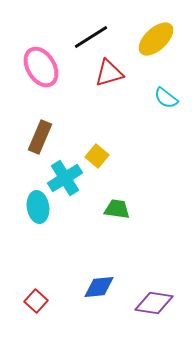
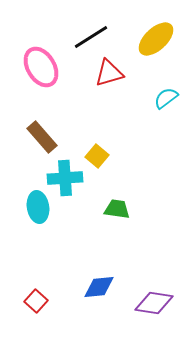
cyan semicircle: rotated 105 degrees clockwise
brown rectangle: moved 2 px right; rotated 64 degrees counterclockwise
cyan cross: rotated 28 degrees clockwise
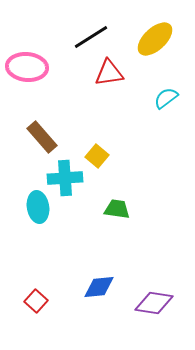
yellow ellipse: moved 1 px left
pink ellipse: moved 14 px left; rotated 54 degrees counterclockwise
red triangle: rotated 8 degrees clockwise
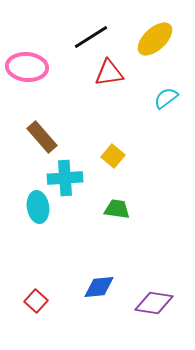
yellow square: moved 16 px right
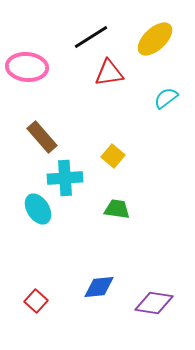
cyan ellipse: moved 2 px down; rotated 24 degrees counterclockwise
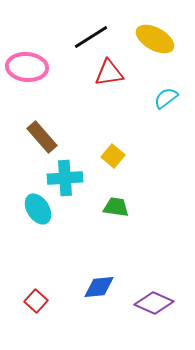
yellow ellipse: rotated 72 degrees clockwise
green trapezoid: moved 1 px left, 2 px up
purple diamond: rotated 15 degrees clockwise
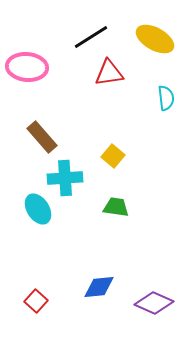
cyan semicircle: rotated 120 degrees clockwise
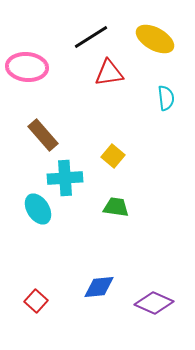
brown rectangle: moved 1 px right, 2 px up
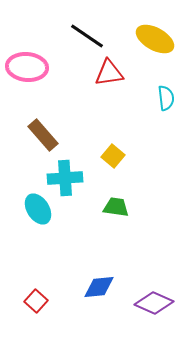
black line: moved 4 px left, 1 px up; rotated 66 degrees clockwise
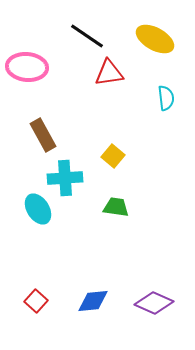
brown rectangle: rotated 12 degrees clockwise
blue diamond: moved 6 px left, 14 px down
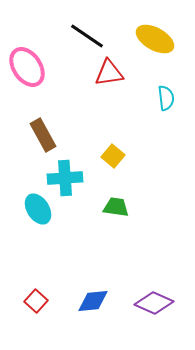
pink ellipse: rotated 51 degrees clockwise
